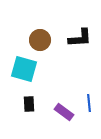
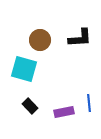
black rectangle: moved 1 px right, 2 px down; rotated 42 degrees counterclockwise
purple rectangle: rotated 48 degrees counterclockwise
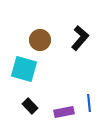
black L-shape: rotated 45 degrees counterclockwise
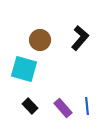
blue line: moved 2 px left, 3 px down
purple rectangle: moved 1 px left, 4 px up; rotated 60 degrees clockwise
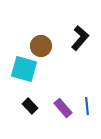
brown circle: moved 1 px right, 6 px down
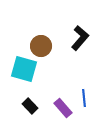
blue line: moved 3 px left, 8 px up
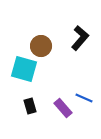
blue line: rotated 60 degrees counterclockwise
black rectangle: rotated 28 degrees clockwise
